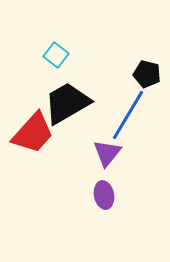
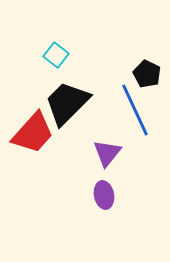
black pentagon: rotated 12 degrees clockwise
black trapezoid: rotated 15 degrees counterclockwise
blue line: moved 7 px right, 5 px up; rotated 56 degrees counterclockwise
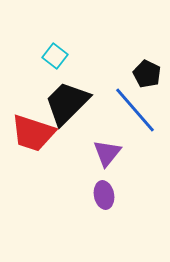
cyan square: moved 1 px left, 1 px down
blue line: rotated 16 degrees counterclockwise
red trapezoid: rotated 66 degrees clockwise
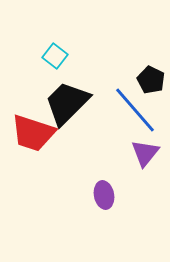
black pentagon: moved 4 px right, 6 px down
purple triangle: moved 38 px right
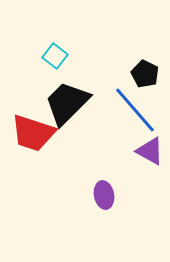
black pentagon: moved 6 px left, 6 px up
purple triangle: moved 5 px right, 2 px up; rotated 40 degrees counterclockwise
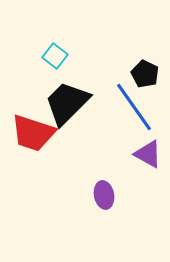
blue line: moved 1 px left, 3 px up; rotated 6 degrees clockwise
purple triangle: moved 2 px left, 3 px down
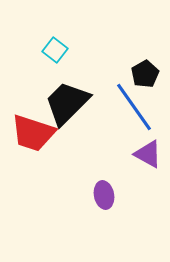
cyan square: moved 6 px up
black pentagon: rotated 16 degrees clockwise
